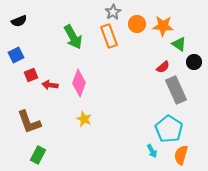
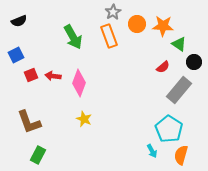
red arrow: moved 3 px right, 9 px up
gray rectangle: moved 3 px right; rotated 64 degrees clockwise
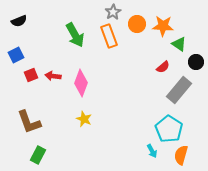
green arrow: moved 2 px right, 2 px up
black circle: moved 2 px right
pink diamond: moved 2 px right
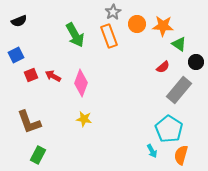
red arrow: rotated 21 degrees clockwise
yellow star: rotated 14 degrees counterclockwise
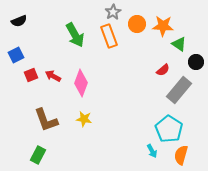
red semicircle: moved 3 px down
brown L-shape: moved 17 px right, 2 px up
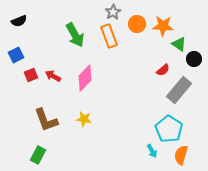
black circle: moved 2 px left, 3 px up
pink diamond: moved 4 px right, 5 px up; rotated 24 degrees clockwise
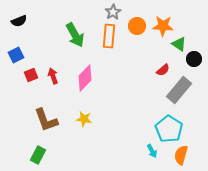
orange circle: moved 2 px down
orange rectangle: rotated 25 degrees clockwise
red arrow: rotated 42 degrees clockwise
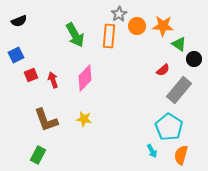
gray star: moved 6 px right, 2 px down
red arrow: moved 4 px down
cyan pentagon: moved 2 px up
